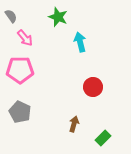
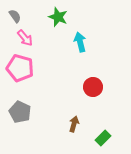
gray semicircle: moved 4 px right
pink pentagon: moved 2 px up; rotated 16 degrees clockwise
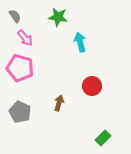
green star: rotated 12 degrees counterclockwise
red circle: moved 1 px left, 1 px up
brown arrow: moved 15 px left, 21 px up
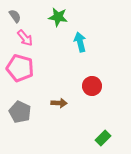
brown arrow: rotated 77 degrees clockwise
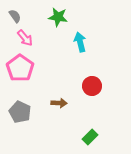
pink pentagon: rotated 20 degrees clockwise
green rectangle: moved 13 px left, 1 px up
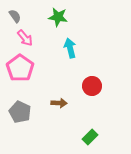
cyan arrow: moved 10 px left, 6 px down
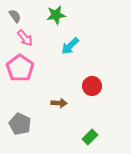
green star: moved 2 px left, 2 px up; rotated 18 degrees counterclockwise
cyan arrow: moved 2 px up; rotated 120 degrees counterclockwise
gray pentagon: moved 12 px down
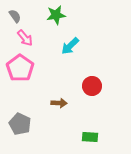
green rectangle: rotated 49 degrees clockwise
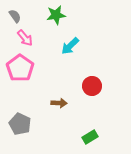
green rectangle: rotated 35 degrees counterclockwise
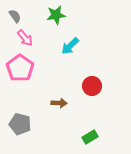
gray pentagon: rotated 10 degrees counterclockwise
